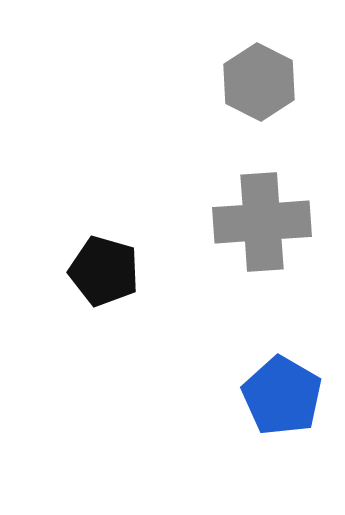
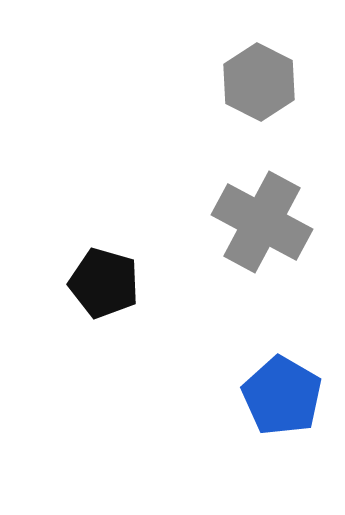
gray cross: rotated 32 degrees clockwise
black pentagon: moved 12 px down
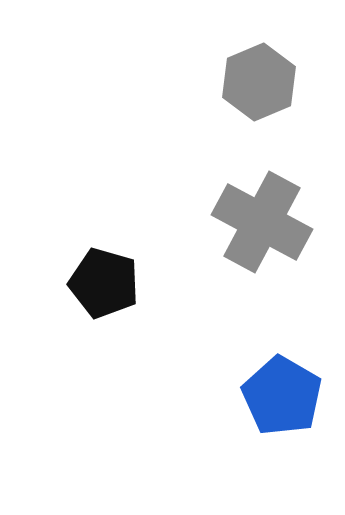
gray hexagon: rotated 10 degrees clockwise
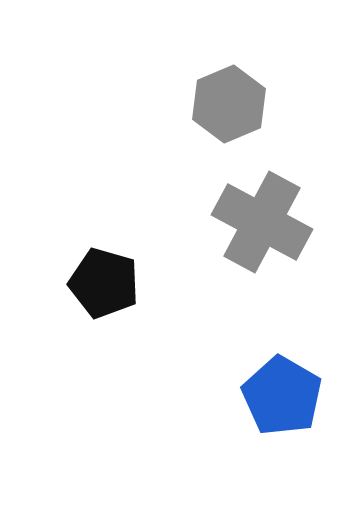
gray hexagon: moved 30 px left, 22 px down
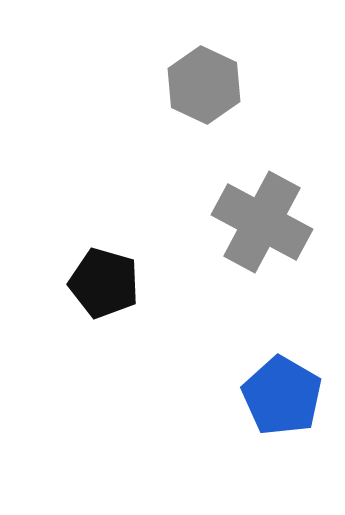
gray hexagon: moved 25 px left, 19 px up; rotated 12 degrees counterclockwise
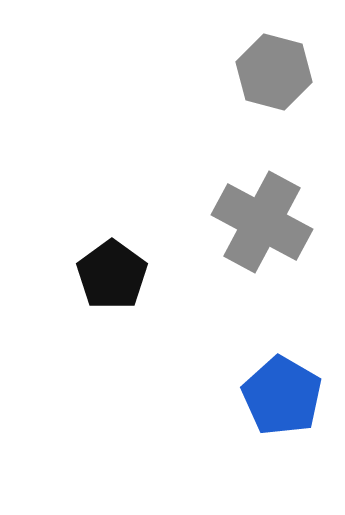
gray hexagon: moved 70 px right, 13 px up; rotated 10 degrees counterclockwise
black pentagon: moved 8 px right, 8 px up; rotated 20 degrees clockwise
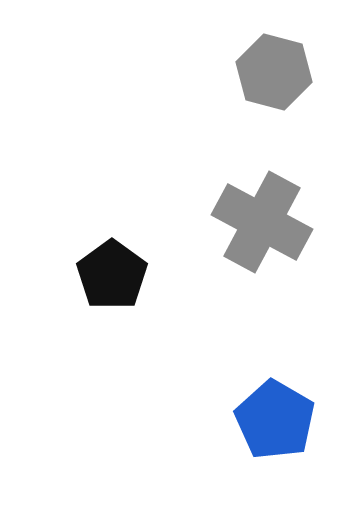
blue pentagon: moved 7 px left, 24 px down
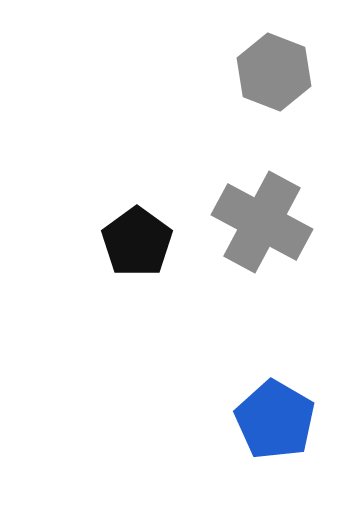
gray hexagon: rotated 6 degrees clockwise
black pentagon: moved 25 px right, 33 px up
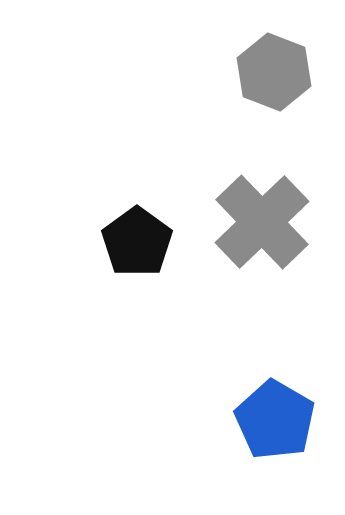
gray cross: rotated 18 degrees clockwise
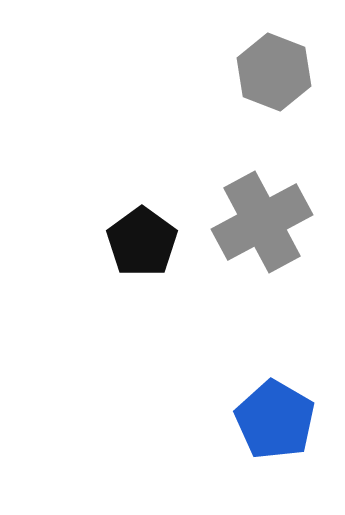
gray cross: rotated 16 degrees clockwise
black pentagon: moved 5 px right
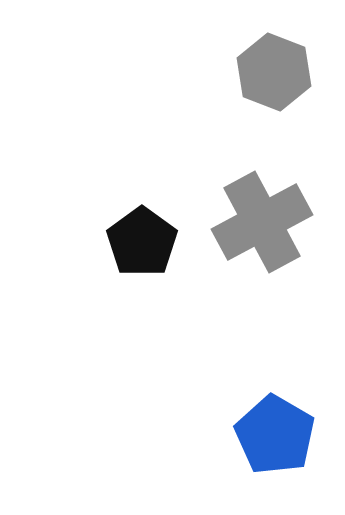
blue pentagon: moved 15 px down
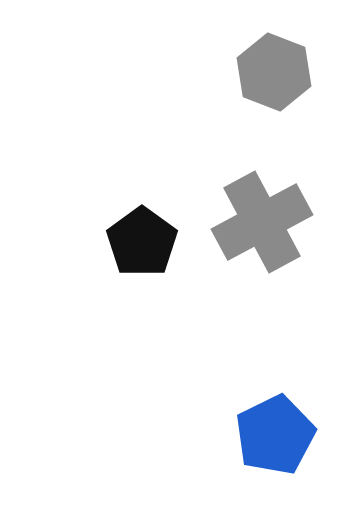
blue pentagon: rotated 16 degrees clockwise
